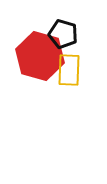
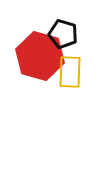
yellow rectangle: moved 1 px right, 2 px down
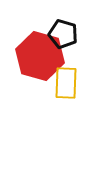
yellow rectangle: moved 4 px left, 11 px down
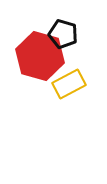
yellow rectangle: moved 3 px right, 1 px down; rotated 60 degrees clockwise
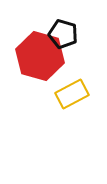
yellow rectangle: moved 3 px right, 10 px down
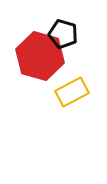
yellow rectangle: moved 2 px up
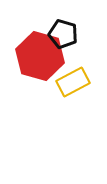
yellow rectangle: moved 1 px right, 10 px up
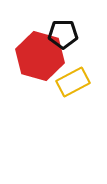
black pentagon: rotated 16 degrees counterclockwise
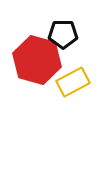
red hexagon: moved 3 px left, 4 px down
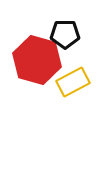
black pentagon: moved 2 px right
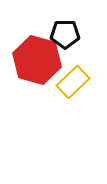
yellow rectangle: rotated 16 degrees counterclockwise
